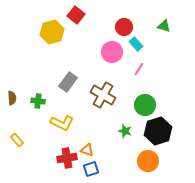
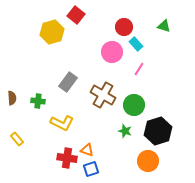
green circle: moved 11 px left
yellow rectangle: moved 1 px up
red cross: rotated 18 degrees clockwise
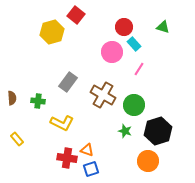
green triangle: moved 1 px left, 1 px down
cyan rectangle: moved 2 px left
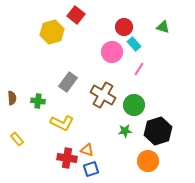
green star: rotated 24 degrees counterclockwise
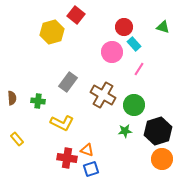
orange circle: moved 14 px right, 2 px up
